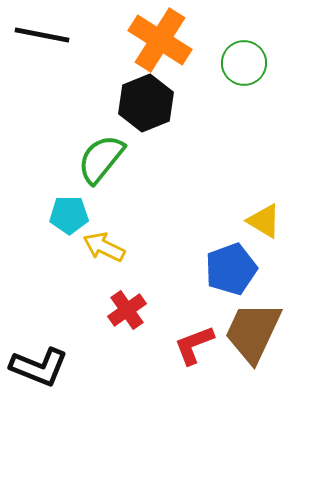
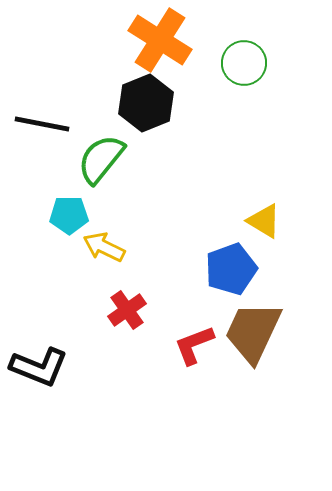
black line: moved 89 px down
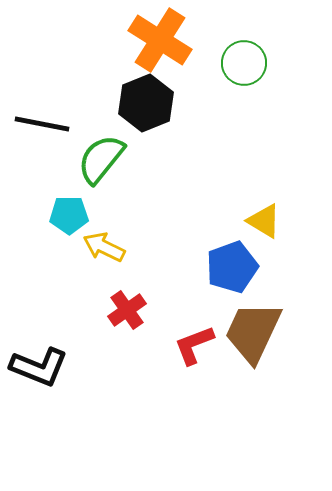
blue pentagon: moved 1 px right, 2 px up
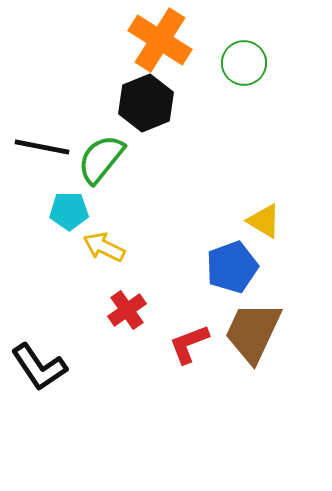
black line: moved 23 px down
cyan pentagon: moved 4 px up
red L-shape: moved 5 px left, 1 px up
black L-shape: rotated 34 degrees clockwise
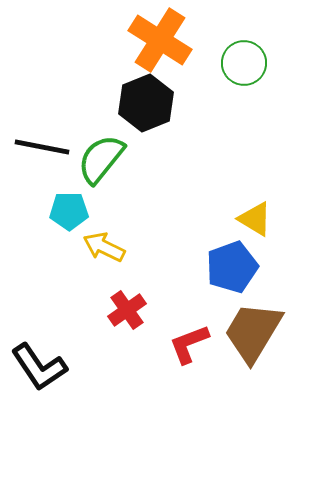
yellow triangle: moved 9 px left, 2 px up
brown trapezoid: rotated 6 degrees clockwise
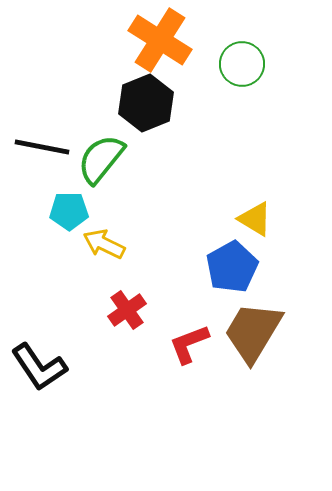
green circle: moved 2 px left, 1 px down
yellow arrow: moved 3 px up
blue pentagon: rotated 9 degrees counterclockwise
